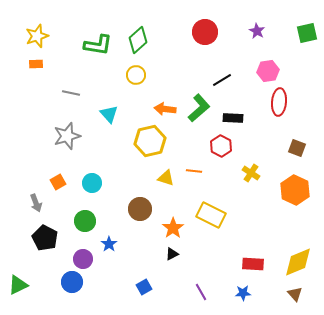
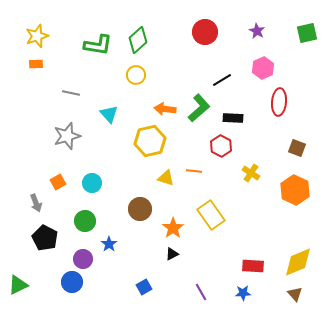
pink hexagon at (268, 71): moved 5 px left, 3 px up; rotated 15 degrees counterclockwise
yellow rectangle at (211, 215): rotated 28 degrees clockwise
red rectangle at (253, 264): moved 2 px down
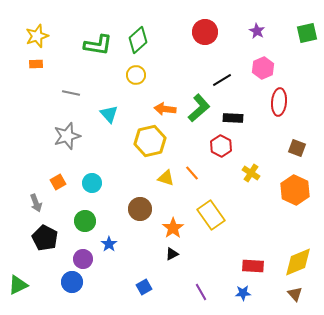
orange line at (194, 171): moved 2 px left, 2 px down; rotated 42 degrees clockwise
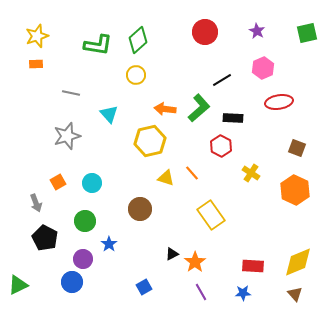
red ellipse at (279, 102): rotated 76 degrees clockwise
orange star at (173, 228): moved 22 px right, 34 px down
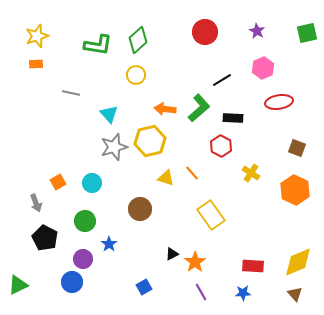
gray star at (67, 136): moved 47 px right, 11 px down
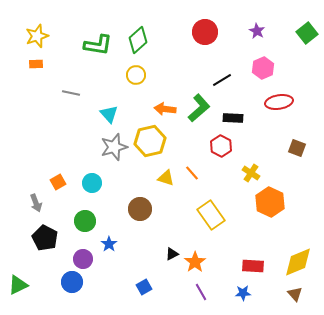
green square at (307, 33): rotated 25 degrees counterclockwise
orange hexagon at (295, 190): moved 25 px left, 12 px down
